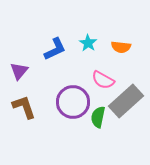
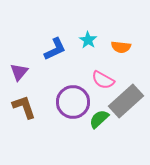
cyan star: moved 3 px up
purple triangle: moved 1 px down
green semicircle: moved 1 px right, 2 px down; rotated 35 degrees clockwise
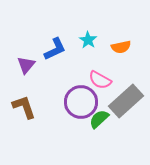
orange semicircle: rotated 18 degrees counterclockwise
purple triangle: moved 7 px right, 7 px up
pink semicircle: moved 3 px left
purple circle: moved 8 px right
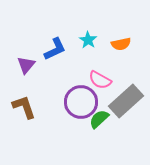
orange semicircle: moved 3 px up
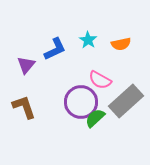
green semicircle: moved 4 px left, 1 px up
